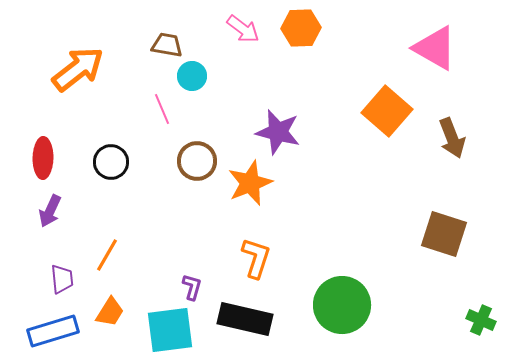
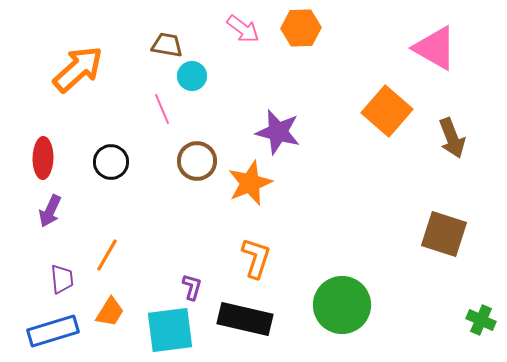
orange arrow: rotated 4 degrees counterclockwise
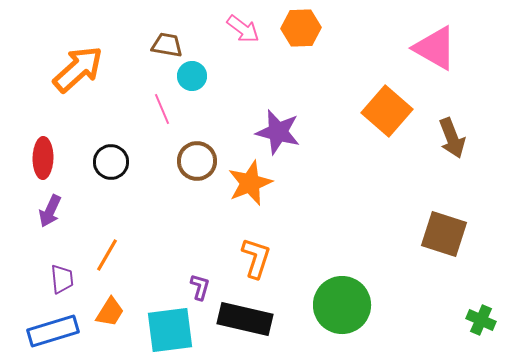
purple L-shape: moved 8 px right
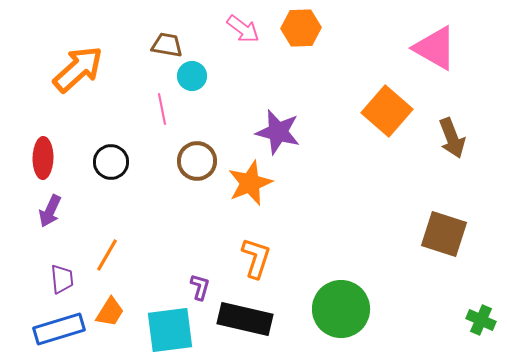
pink line: rotated 12 degrees clockwise
green circle: moved 1 px left, 4 px down
blue rectangle: moved 6 px right, 2 px up
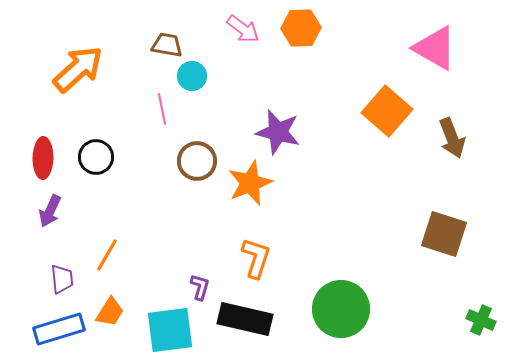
black circle: moved 15 px left, 5 px up
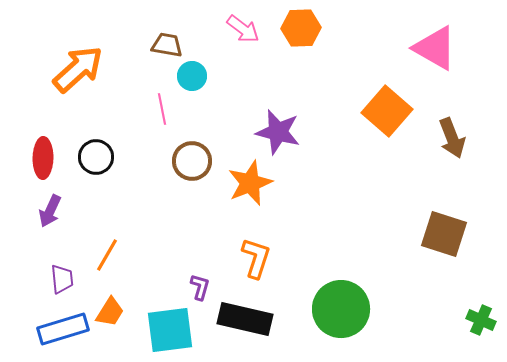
brown circle: moved 5 px left
blue rectangle: moved 4 px right
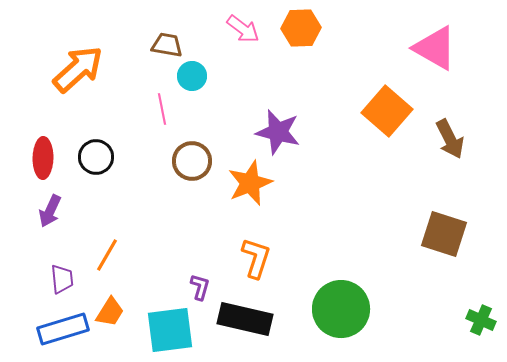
brown arrow: moved 2 px left, 1 px down; rotated 6 degrees counterclockwise
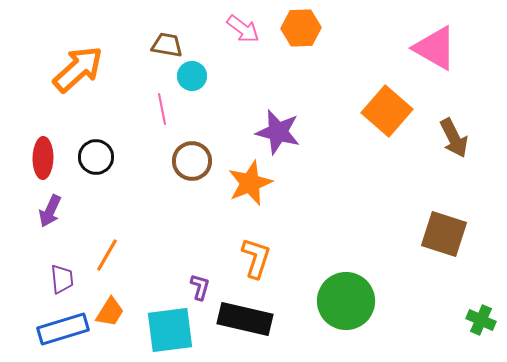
brown arrow: moved 4 px right, 1 px up
green circle: moved 5 px right, 8 px up
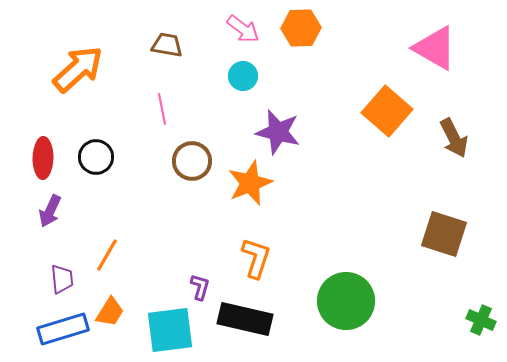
cyan circle: moved 51 px right
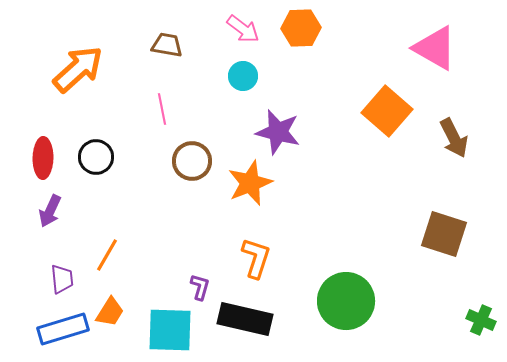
cyan square: rotated 9 degrees clockwise
